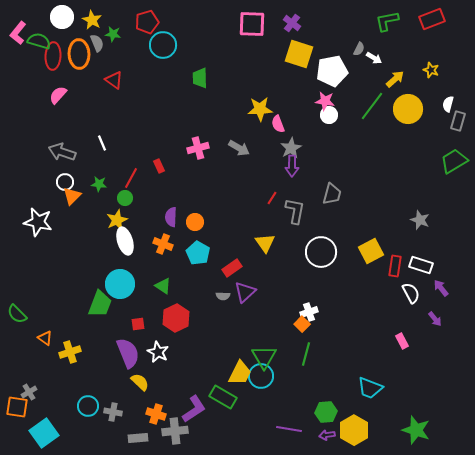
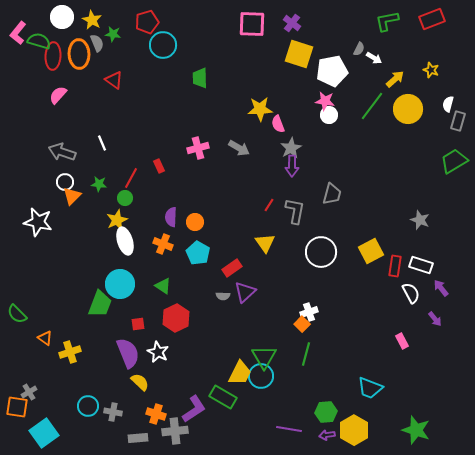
red line at (272, 198): moved 3 px left, 7 px down
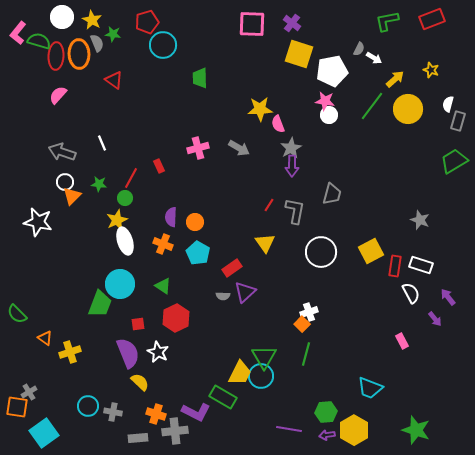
red ellipse at (53, 56): moved 3 px right
purple arrow at (441, 288): moved 7 px right, 9 px down
purple L-shape at (194, 409): moved 2 px right, 3 px down; rotated 60 degrees clockwise
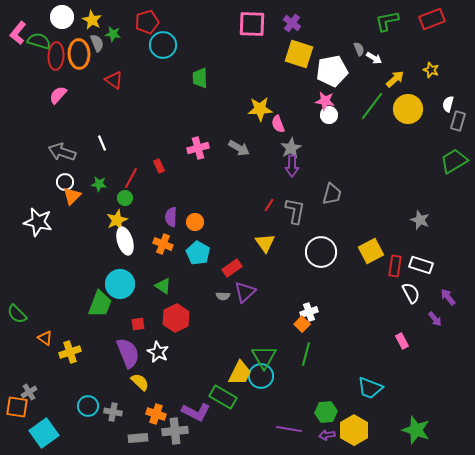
gray semicircle at (359, 49): rotated 48 degrees counterclockwise
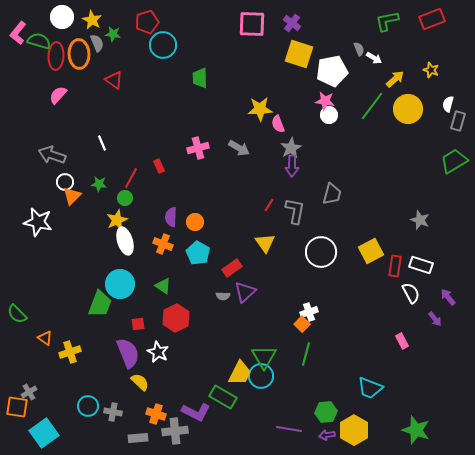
gray arrow at (62, 152): moved 10 px left, 3 px down
